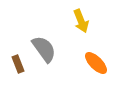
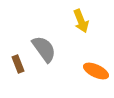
orange ellipse: moved 8 px down; rotated 20 degrees counterclockwise
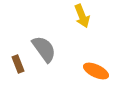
yellow arrow: moved 1 px right, 5 px up
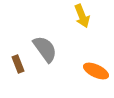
gray semicircle: moved 1 px right
